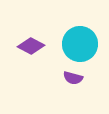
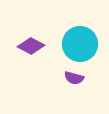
purple semicircle: moved 1 px right
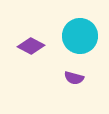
cyan circle: moved 8 px up
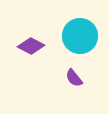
purple semicircle: rotated 36 degrees clockwise
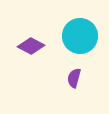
purple semicircle: rotated 54 degrees clockwise
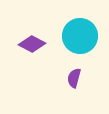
purple diamond: moved 1 px right, 2 px up
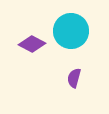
cyan circle: moved 9 px left, 5 px up
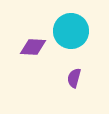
purple diamond: moved 1 px right, 3 px down; rotated 24 degrees counterclockwise
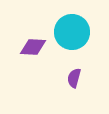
cyan circle: moved 1 px right, 1 px down
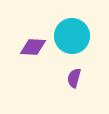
cyan circle: moved 4 px down
